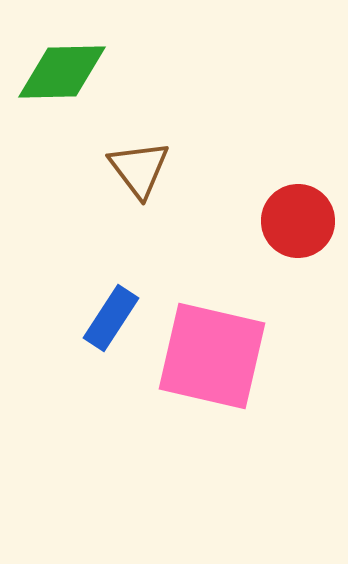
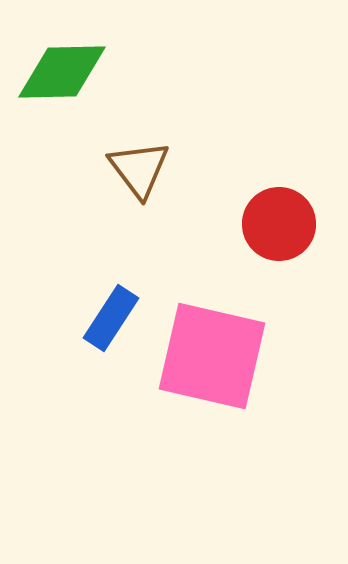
red circle: moved 19 px left, 3 px down
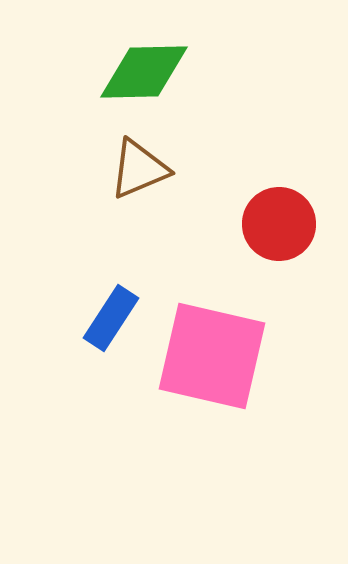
green diamond: moved 82 px right
brown triangle: rotated 44 degrees clockwise
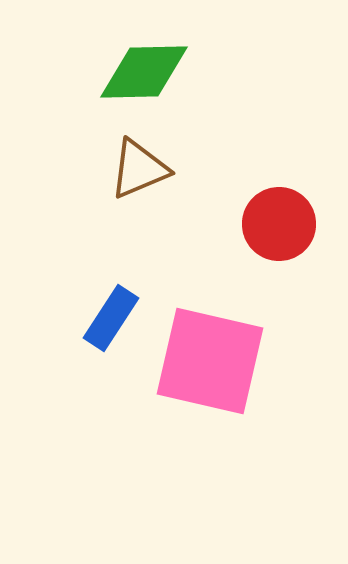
pink square: moved 2 px left, 5 px down
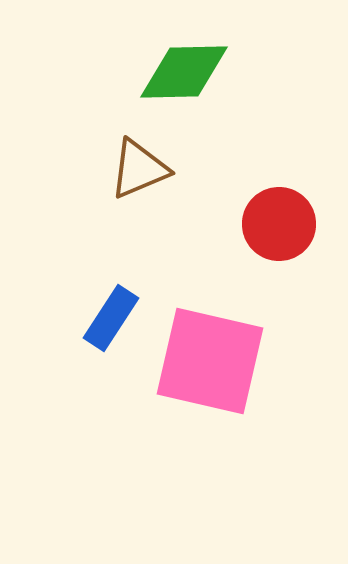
green diamond: moved 40 px right
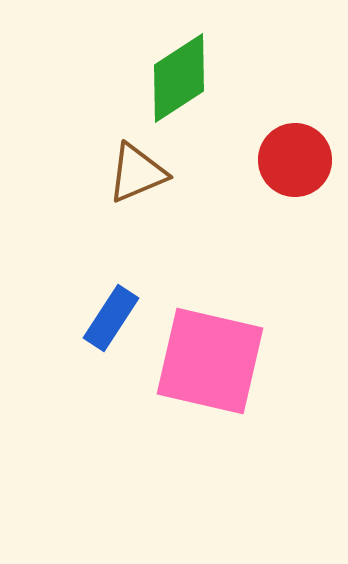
green diamond: moved 5 px left, 6 px down; rotated 32 degrees counterclockwise
brown triangle: moved 2 px left, 4 px down
red circle: moved 16 px right, 64 px up
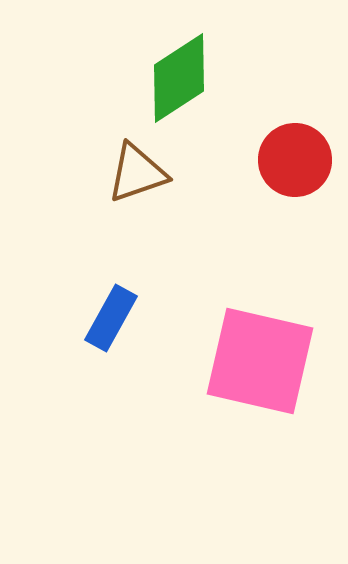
brown triangle: rotated 4 degrees clockwise
blue rectangle: rotated 4 degrees counterclockwise
pink square: moved 50 px right
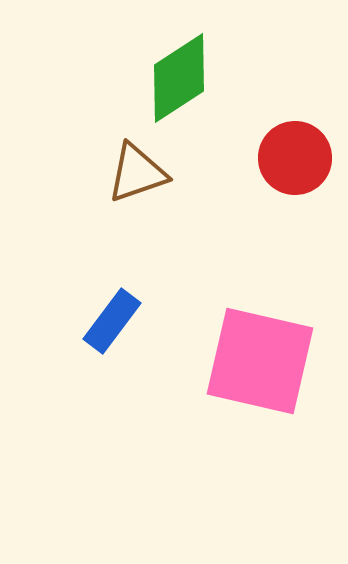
red circle: moved 2 px up
blue rectangle: moved 1 px right, 3 px down; rotated 8 degrees clockwise
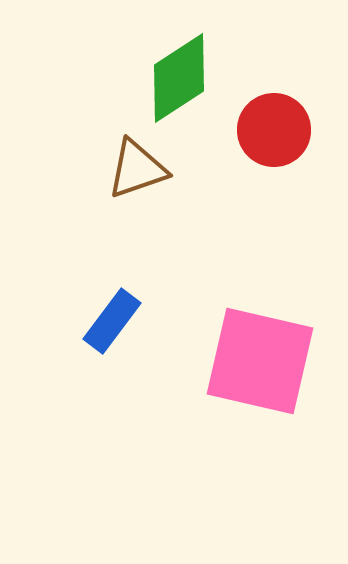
red circle: moved 21 px left, 28 px up
brown triangle: moved 4 px up
